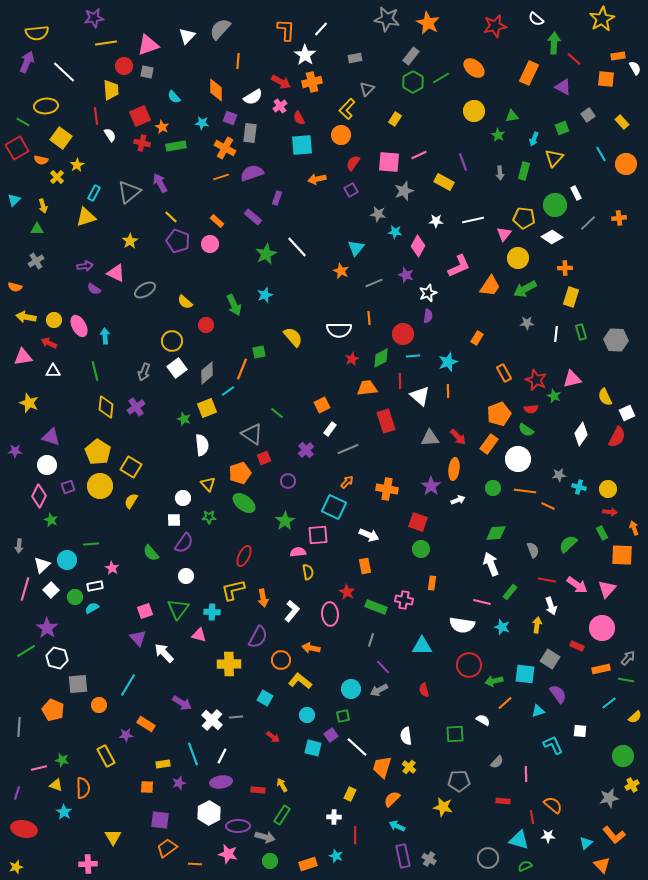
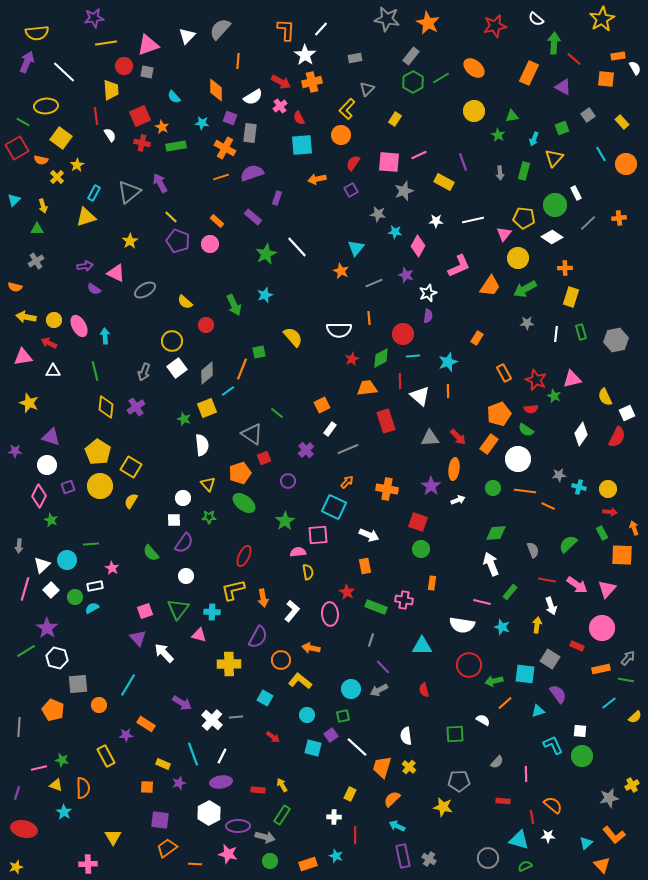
gray hexagon at (616, 340): rotated 15 degrees counterclockwise
green circle at (623, 756): moved 41 px left
yellow rectangle at (163, 764): rotated 32 degrees clockwise
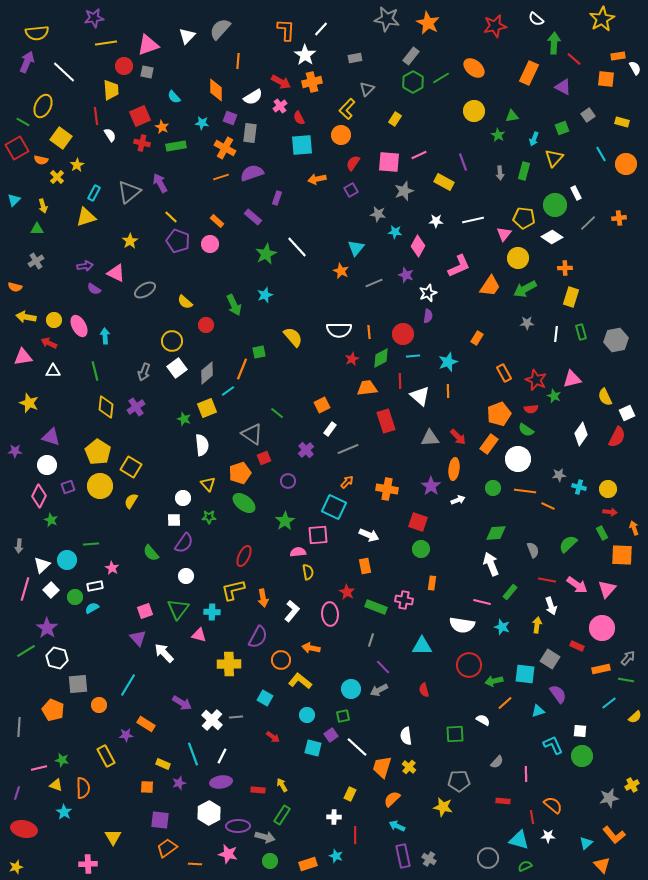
yellow ellipse at (46, 106): moved 3 px left; rotated 60 degrees counterclockwise
yellow rectangle at (622, 122): rotated 32 degrees counterclockwise
orange line at (369, 318): moved 14 px down
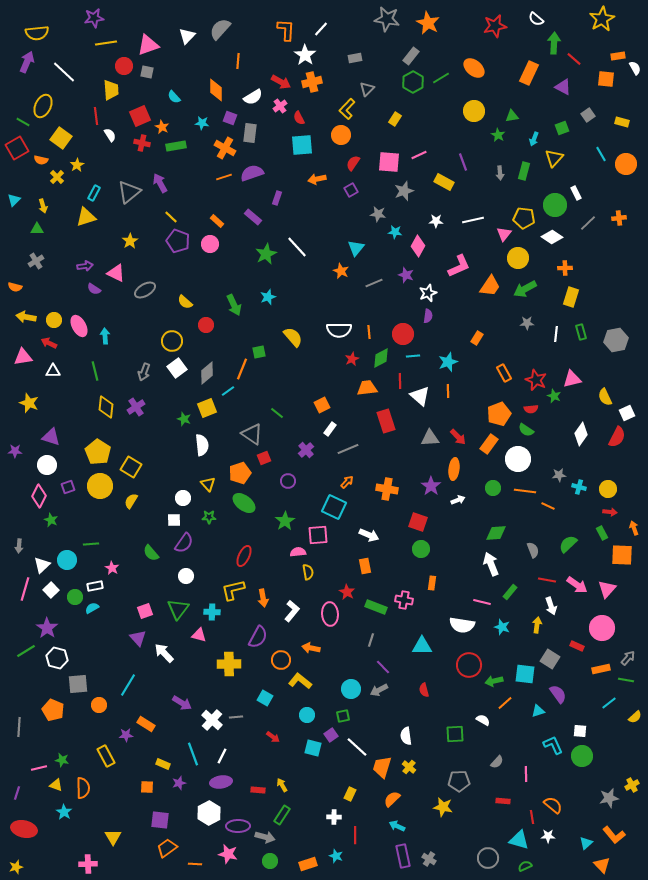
orange line at (221, 177): moved 3 px right
cyan star at (265, 295): moved 3 px right, 2 px down
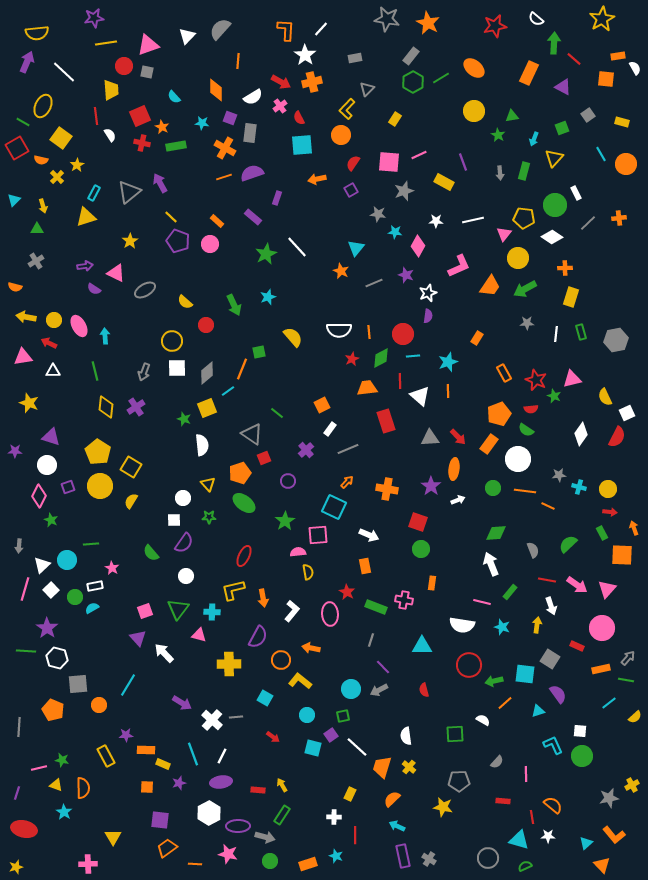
white square at (177, 368): rotated 36 degrees clockwise
green line at (26, 651): rotated 36 degrees clockwise
orange rectangle at (146, 724): moved 26 px down; rotated 30 degrees counterclockwise
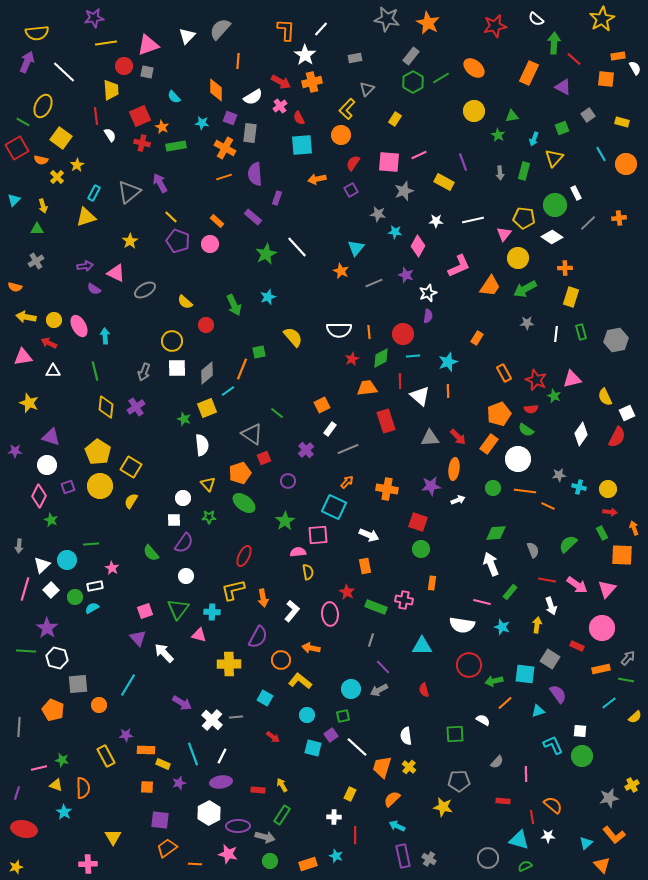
purple semicircle at (252, 173): moved 3 px right, 1 px down; rotated 75 degrees counterclockwise
purple star at (431, 486): rotated 30 degrees clockwise
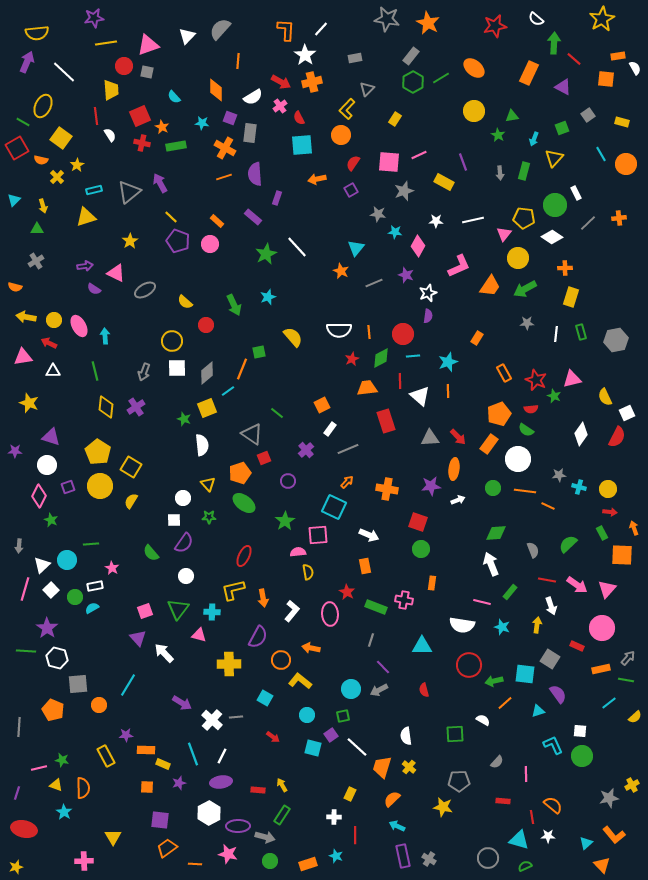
cyan rectangle at (94, 193): moved 3 px up; rotated 49 degrees clockwise
pink cross at (88, 864): moved 4 px left, 3 px up
